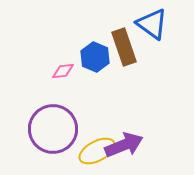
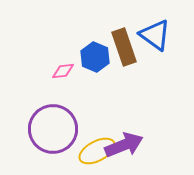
blue triangle: moved 3 px right, 11 px down
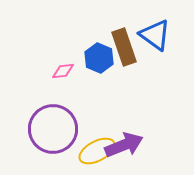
blue hexagon: moved 4 px right, 1 px down
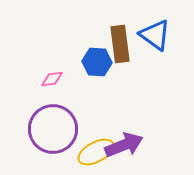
brown rectangle: moved 4 px left, 3 px up; rotated 12 degrees clockwise
blue hexagon: moved 2 px left, 4 px down; rotated 20 degrees counterclockwise
pink diamond: moved 11 px left, 8 px down
yellow ellipse: moved 1 px left, 1 px down
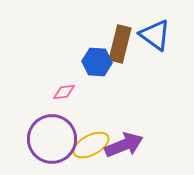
brown rectangle: rotated 21 degrees clockwise
pink diamond: moved 12 px right, 13 px down
purple circle: moved 1 px left, 10 px down
yellow ellipse: moved 5 px left, 7 px up
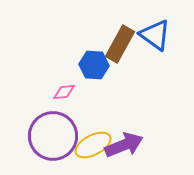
brown rectangle: rotated 15 degrees clockwise
blue hexagon: moved 3 px left, 3 px down
purple circle: moved 1 px right, 3 px up
yellow ellipse: moved 2 px right
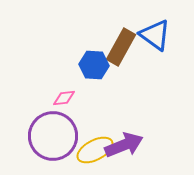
brown rectangle: moved 1 px right, 3 px down
pink diamond: moved 6 px down
yellow ellipse: moved 2 px right, 5 px down
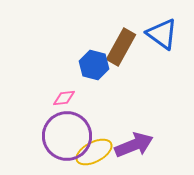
blue triangle: moved 7 px right, 1 px up
blue hexagon: rotated 12 degrees clockwise
purple circle: moved 14 px right
purple arrow: moved 10 px right
yellow ellipse: moved 1 px left, 2 px down
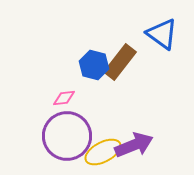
brown rectangle: moved 1 px left, 15 px down; rotated 9 degrees clockwise
yellow ellipse: moved 9 px right
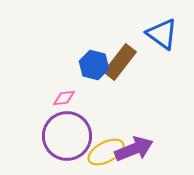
purple arrow: moved 4 px down
yellow ellipse: moved 3 px right
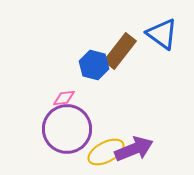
brown rectangle: moved 11 px up
purple circle: moved 7 px up
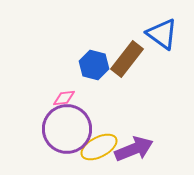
brown rectangle: moved 7 px right, 8 px down
yellow ellipse: moved 7 px left, 5 px up
